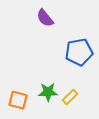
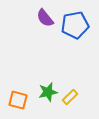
blue pentagon: moved 4 px left, 27 px up
green star: rotated 12 degrees counterclockwise
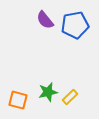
purple semicircle: moved 2 px down
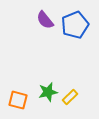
blue pentagon: rotated 12 degrees counterclockwise
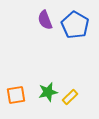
purple semicircle: rotated 18 degrees clockwise
blue pentagon: rotated 20 degrees counterclockwise
orange square: moved 2 px left, 5 px up; rotated 24 degrees counterclockwise
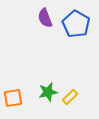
purple semicircle: moved 2 px up
blue pentagon: moved 1 px right, 1 px up
orange square: moved 3 px left, 3 px down
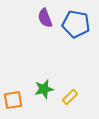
blue pentagon: rotated 20 degrees counterclockwise
green star: moved 4 px left, 3 px up
orange square: moved 2 px down
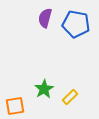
purple semicircle: rotated 36 degrees clockwise
green star: rotated 18 degrees counterclockwise
orange square: moved 2 px right, 6 px down
